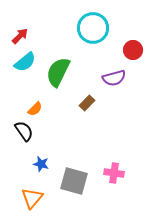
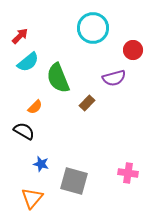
cyan semicircle: moved 3 px right
green semicircle: moved 6 px down; rotated 48 degrees counterclockwise
orange semicircle: moved 2 px up
black semicircle: rotated 25 degrees counterclockwise
pink cross: moved 14 px right
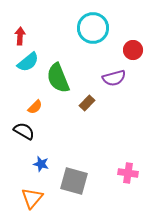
red arrow: rotated 42 degrees counterclockwise
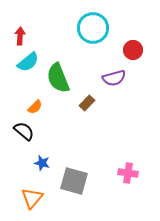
black semicircle: rotated 10 degrees clockwise
blue star: moved 1 px right, 1 px up
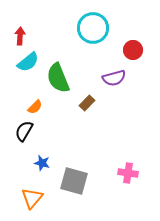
black semicircle: rotated 100 degrees counterclockwise
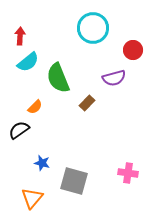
black semicircle: moved 5 px left, 1 px up; rotated 25 degrees clockwise
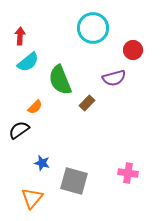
green semicircle: moved 2 px right, 2 px down
